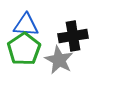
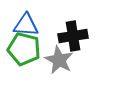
green pentagon: rotated 24 degrees counterclockwise
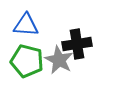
black cross: moved 4 px right, 8 px down
green pentagon: moved 3 px right, 12 px down
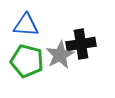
black cross: moved 4 px right
gray star: moved 1 px right, 5 px up; rotated 16 degrees clockwise
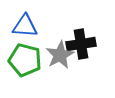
blue triangle: moved 1 px left, 1 px down
green pentagon: moved 2 px left, 1 px up
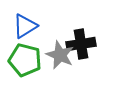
blue triangle: rotated 36 degrees counterclockwise
gray star: rotated 20 degrees counterclockwise
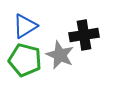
black cross: moved 3 px right, 9 px up
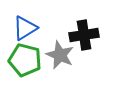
blue triangle: moved 2 px down
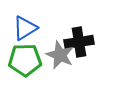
black cross: moved 5 px left, 7 px down
green pentagon: rotated 16 degrees counterclockwise
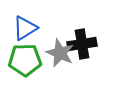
black cross: moved 3 px right, 2 px down
gray star: moved 2 px up
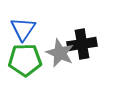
blue triangle: moved 2 px left, 1 px down; rotated 24 degrees counterclockwise
